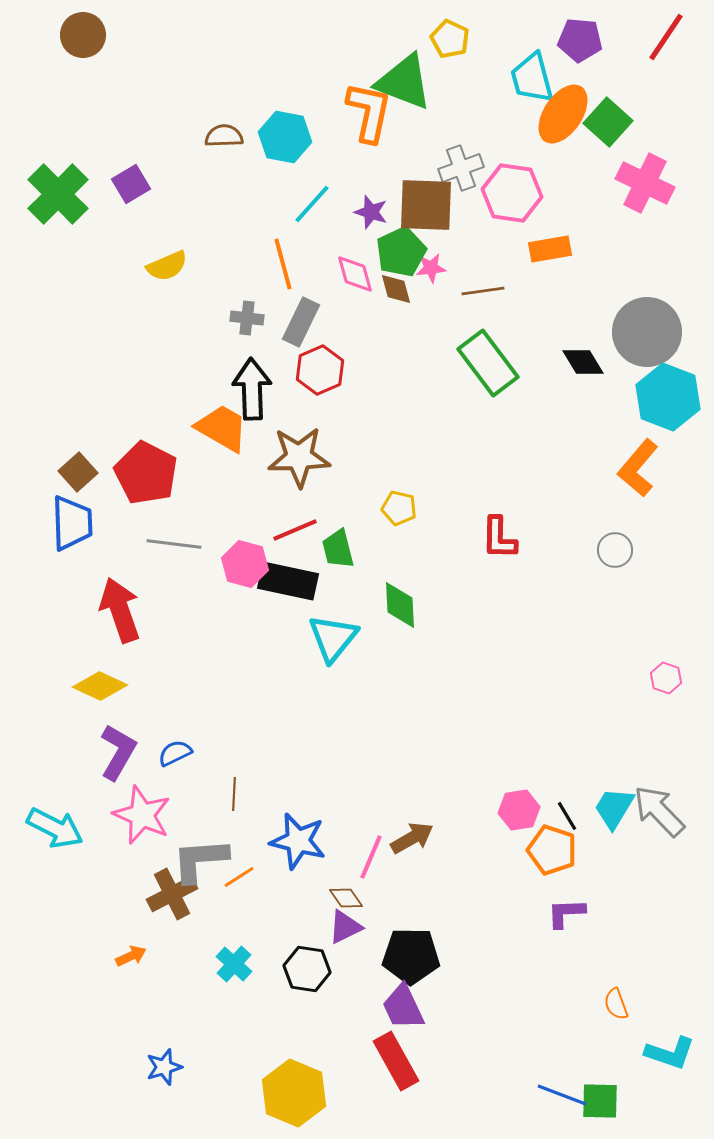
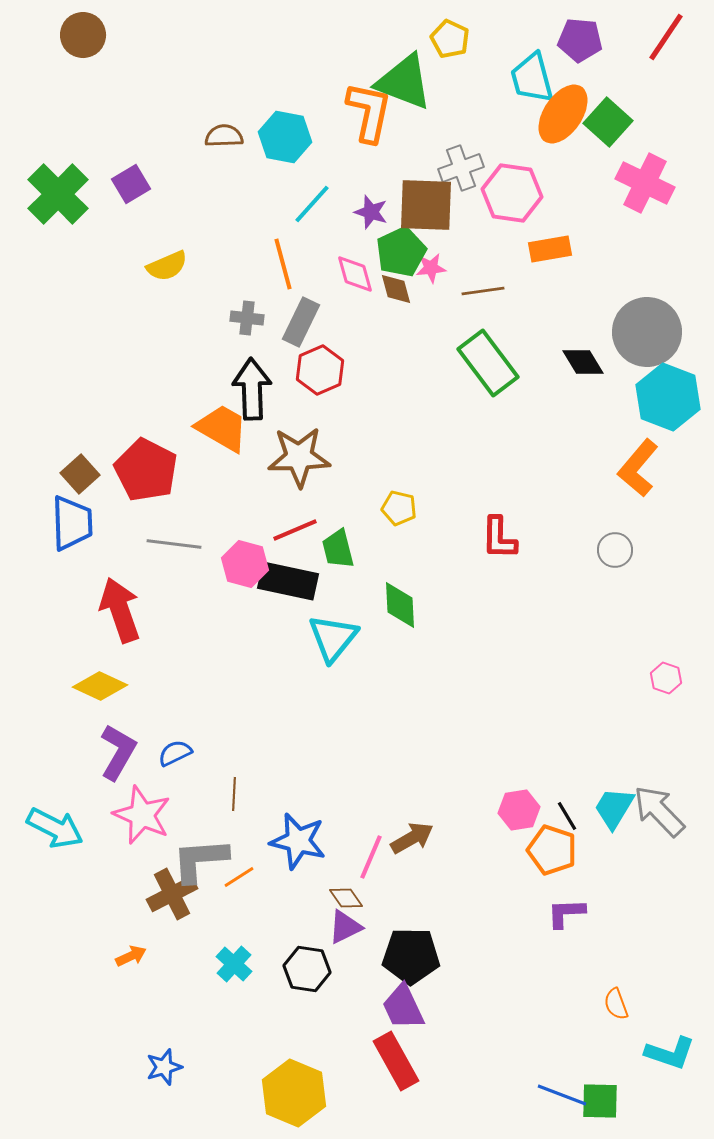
brown square at (78, 472): moved 2 px right, 2 px down
red pentagon at (146, 473): moved 3 px up
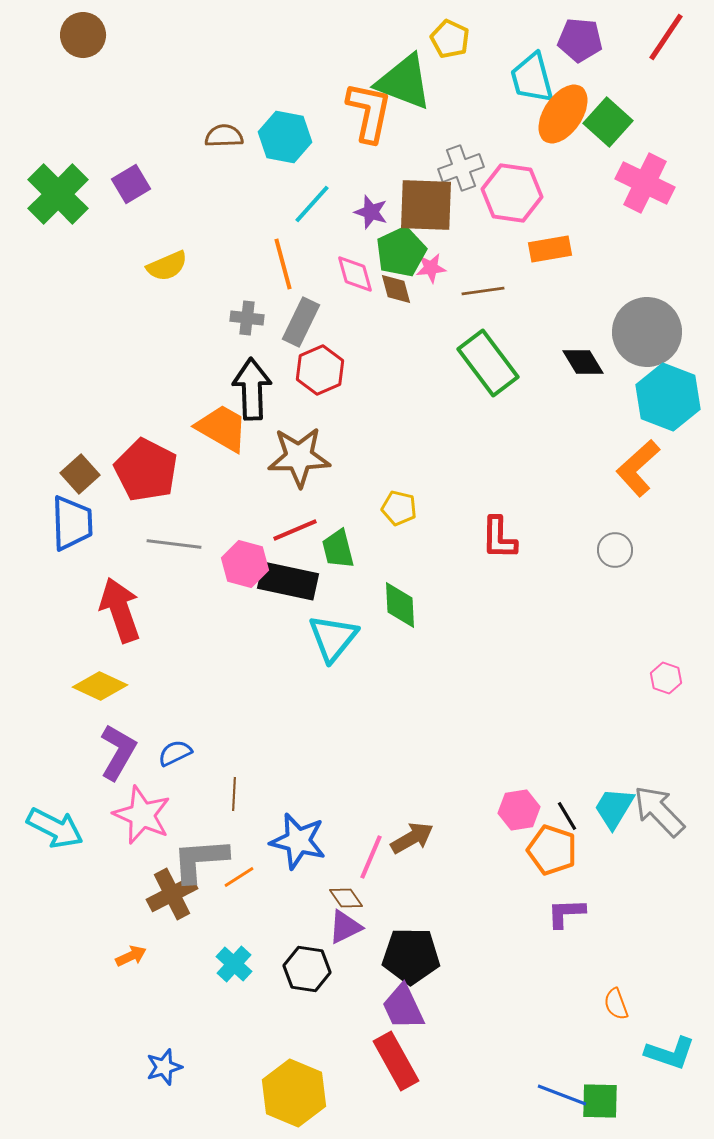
orange L-shape at (638, 468): rotated 8 degrees clockwise
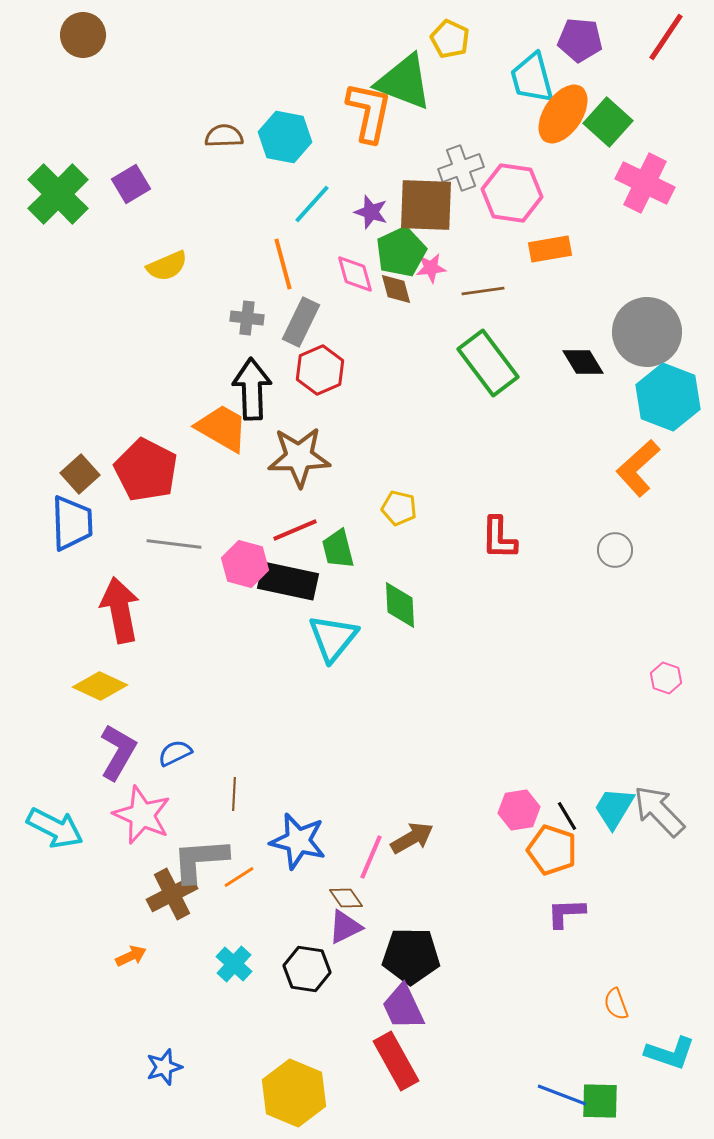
red arrow at (120, 610): rotated 8 degrees clockwise
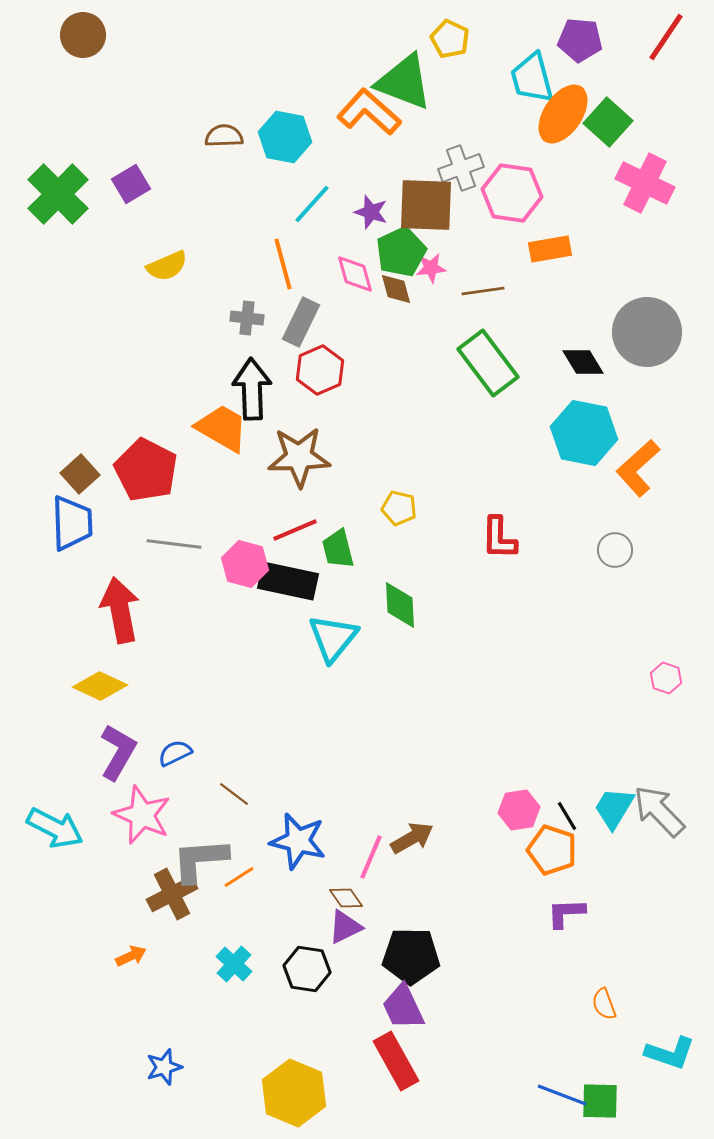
orange L-shape at (369, 112): rotated 60 degrees counterclockwise
cyan hexagon at (668, 397): moved 84 px left, 36 px down; rotated 10 degrees counterclockwise
brown line at (234, 794): rotated 56 degrees counterclockwise
orange semicircle at (616, 1004): moved 12 px left
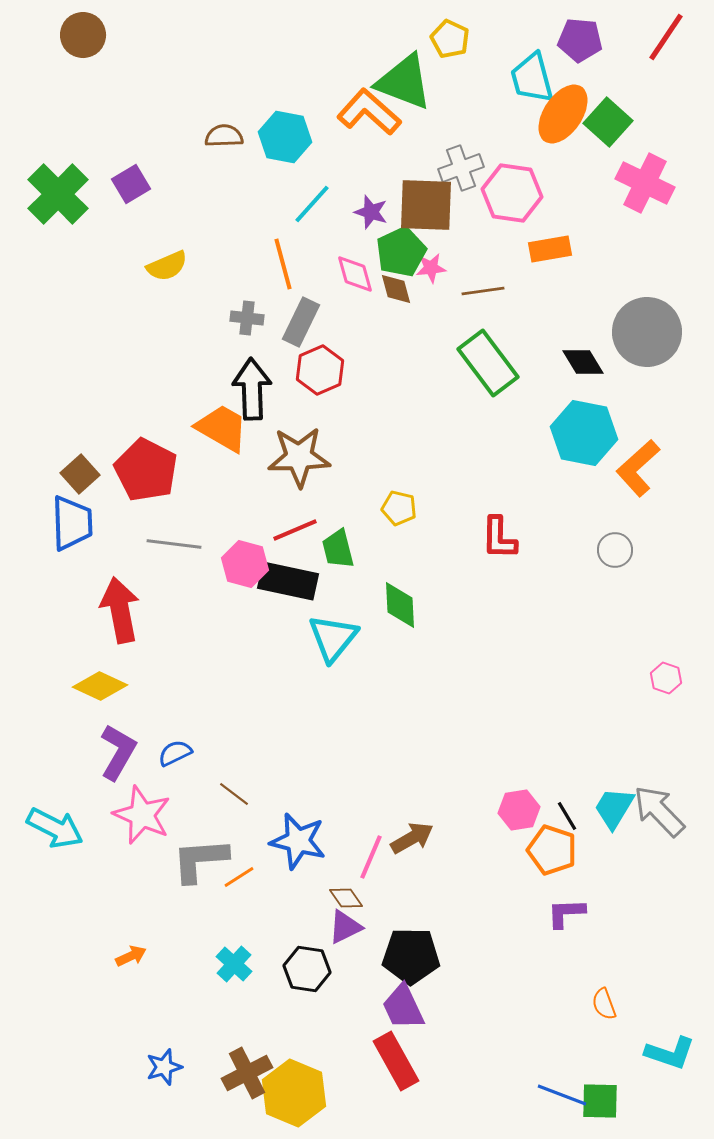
brown cross at (172, 894): moved 75 px right, 179 px down
